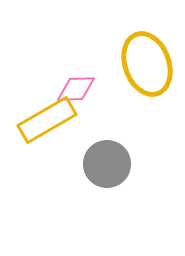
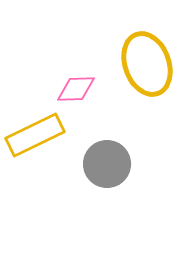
yellow rectangle: moved 12 px left, 15 px down; rotated 4 degrees clockwise
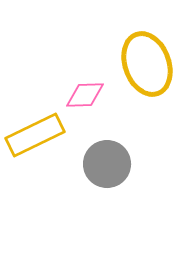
pink diamond: moved 9 px right, 6 px down
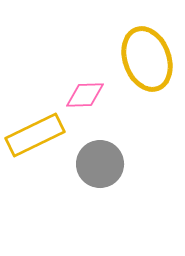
yellow ellipse: moved 5 px up
gray circle: moved 7 px left
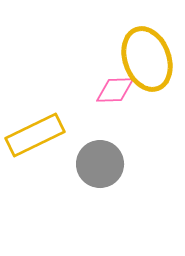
pink diamond: moved 30 px right, 5 px up
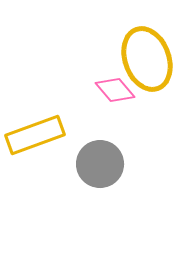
pink diamond: rotated 51 degrees clockwise
yellow rectangle: rotated 6 degrees clockwise
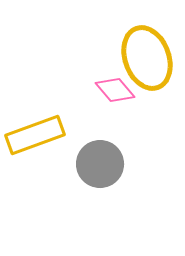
yellow ellipse: moved 1 px up
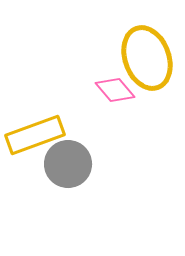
gray circle: moved 32 px left
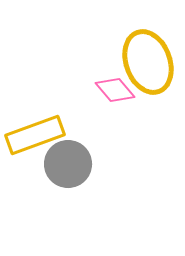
yellow ellipse: moved 1 px right, 4 px down
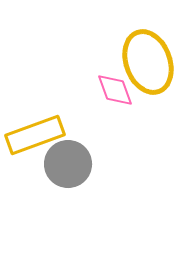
pink diamond: rotated 21 degrees clockwise
